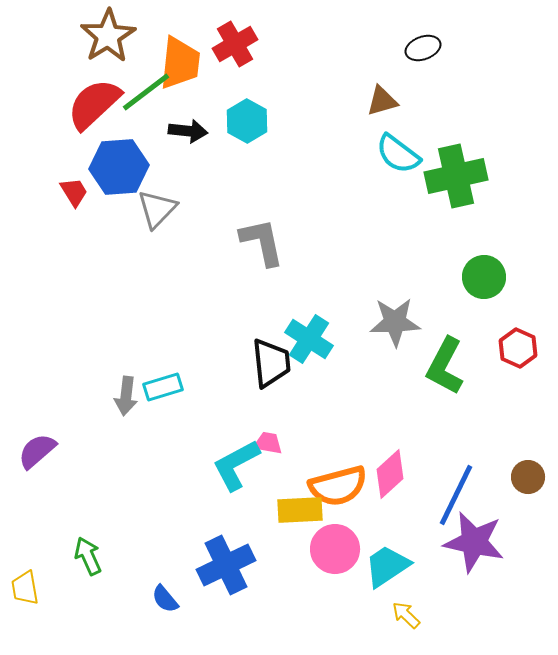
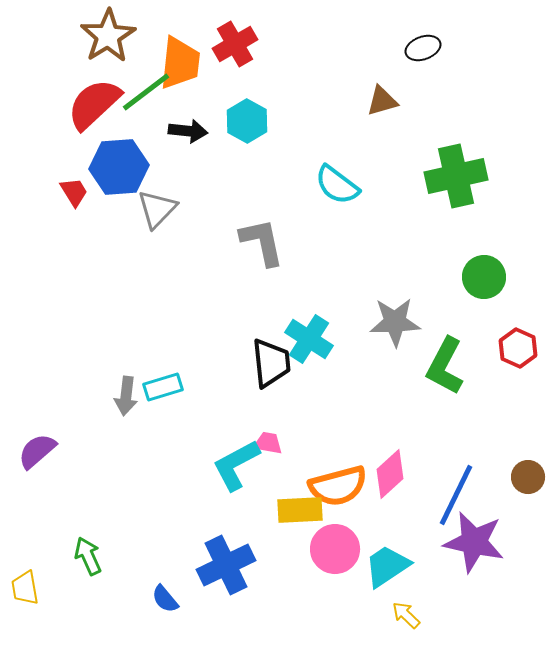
cyan semicircle: moved 61 px left, 31 px down
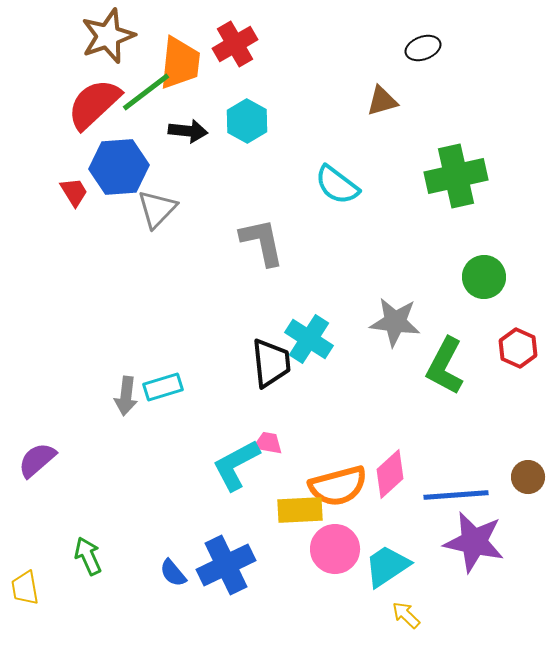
brown star: rotated 12 degrees clockwise
gray star: rotated 9 degrees clockwise
purple semicircle: moved 9 px down
blue line: rotated 60 degrees clockwise
blue semicircle: moved 8 px right, 26 px up
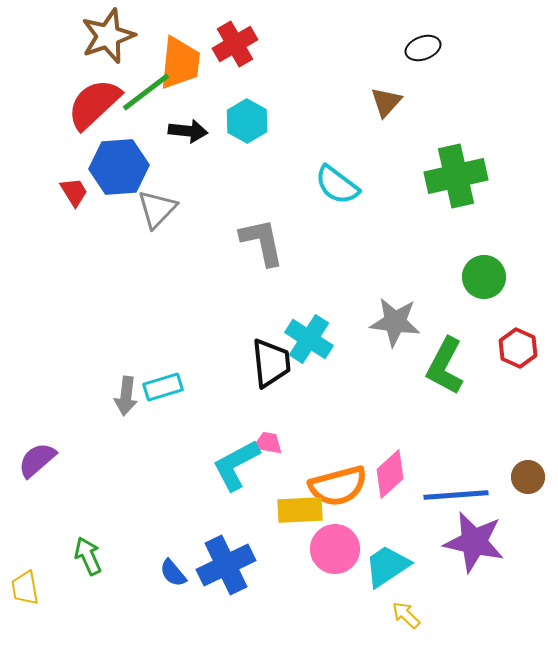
brown triangle: moved 4 px right, 1 px down; rotated 32 degrees counterclockwise
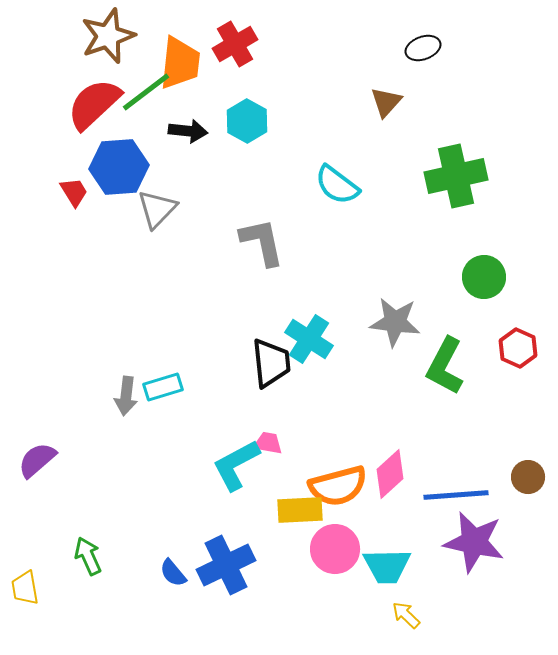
cyan trapezoid: rotated 147 degrees counterclockwise
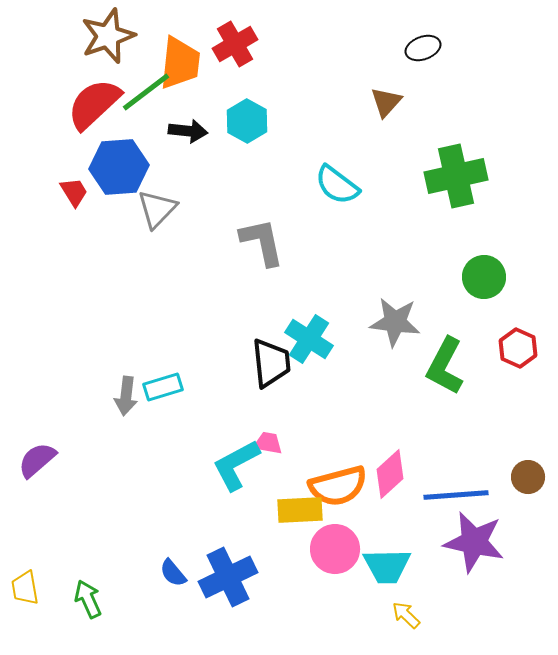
green arrow: moved 43 px down
blue cross: moved 2 px right, 12 px down
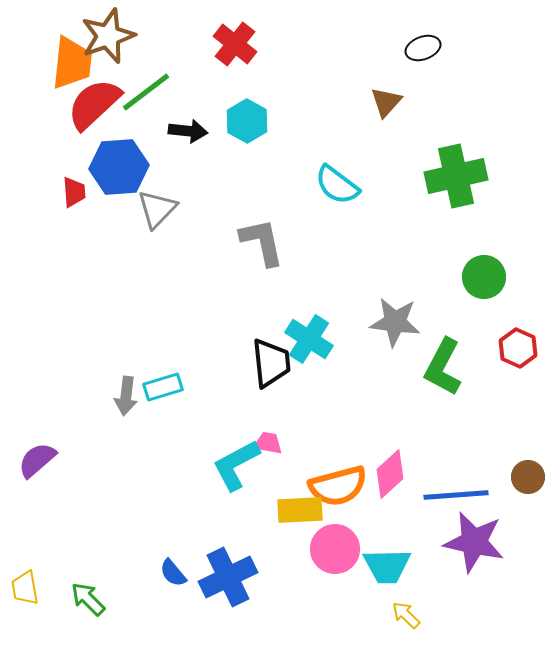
red cross: rotated 21 degrees counterclockwise
orange trapezoid: moved 108 px left
red trapezoid: rotated 28 degrees clockwise
green L-shape: moved 2 px left, 1 px down
green arrow: rotated 21 degrees counterclockwise
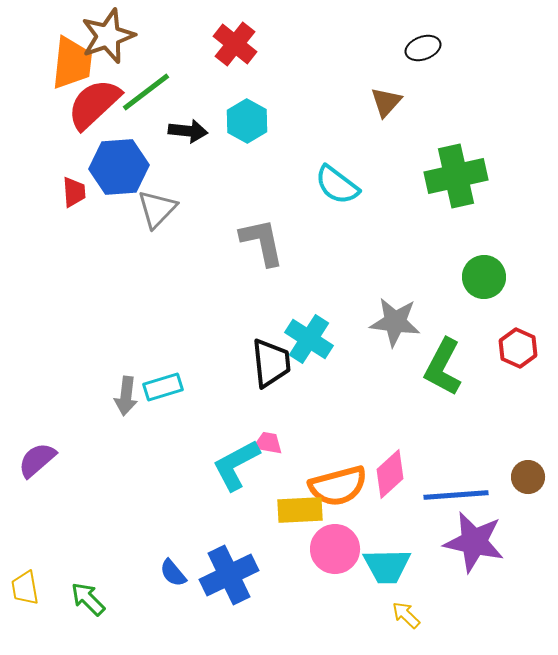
blue cross: moved 1 px right, 2 px up
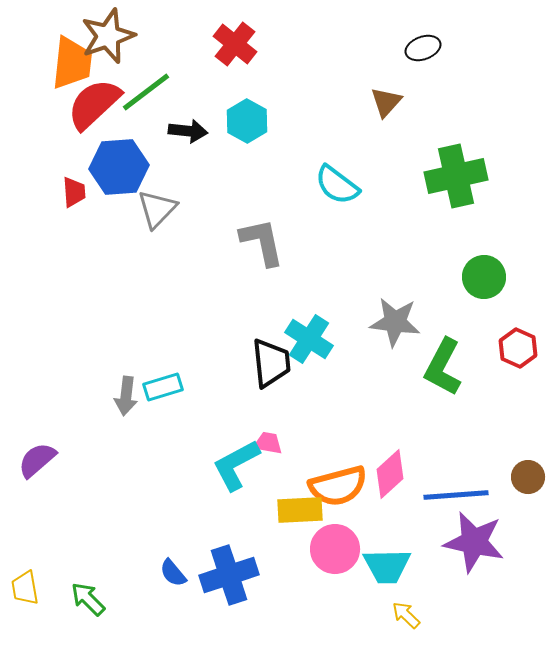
blue cross: rotated 8 degrees clockwise
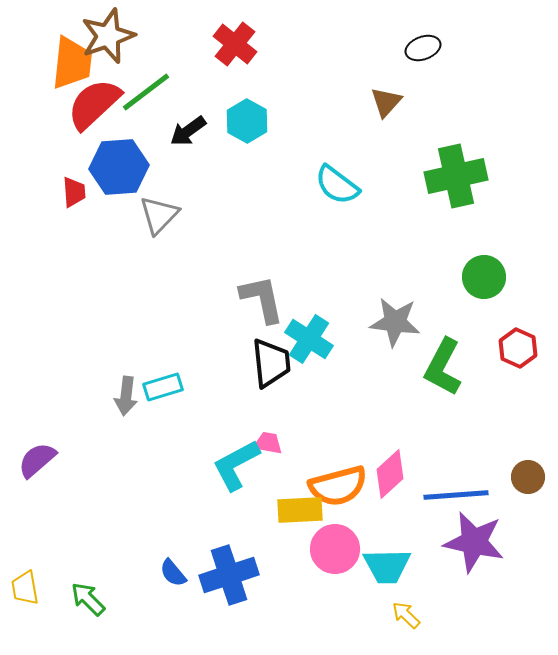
black arrow: rotated 138 degrees clockwise
gray triangle: moved 2 px right, 6 px down
gray L-shape: moved 57 px down
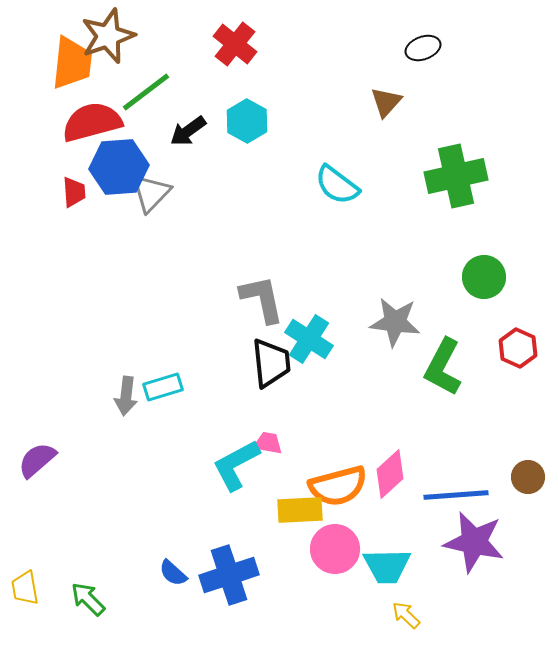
red semicircle: moved 2 px left, 18 px down; rotated 28 degrees clockwise
gray triangle: moved 8 px left, 22 px up
blue semicircle: rotated 8 degrees counterclockwise
